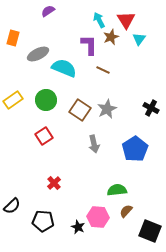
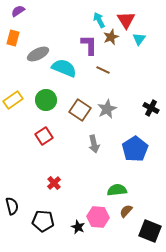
purple semicircle: moved 30 px left
black semicircle: rotated 60 degrees counterclockwise
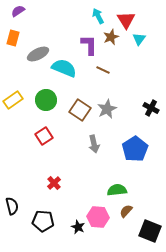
cyan arrow: moved 1 px left, 4 px up
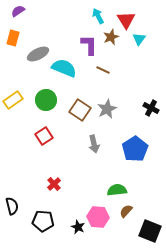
red cross: moved 1 px down
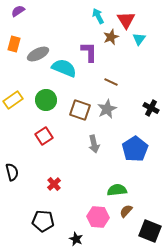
orange rectangle: moved 1 px right, 6 px down
purple L-shape: moved 7 px down
brown line: moved 8 px right, 12 px down
brown square: rotated 15 degrees counterclockwise
black semicircle: moved 34 px up
black star: moved 2 px left, 12 px down
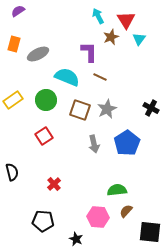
cyan semicircle: moved 3 px right, 9 px down
brown line: moved 11 px left, 5 px up
blue pentagon: moved 8 px left, 6 px up
black square: moved 1 px down; rotated 15 degrees counterclockwise
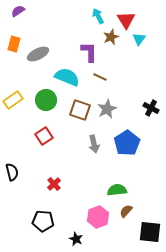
pink hexagon: rotated 25 degrees counterclockwise
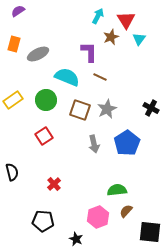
cyan arrow: rotated 56 degrees clockwise
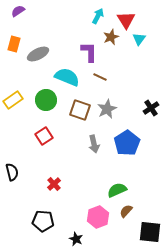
black cross: rotated 28 degrees clockwise
green semicircle: rotated 18 degrees counterclockwise
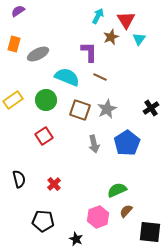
black semicircle: moved 7 px right, 7 px down
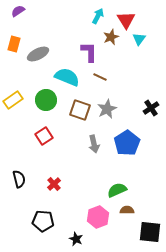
brown semicircle: moved 1 px right, 1 px up; rotated 48 degrees clockwise
